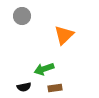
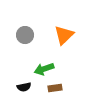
gray circle: moved 3 px right, 19 px down
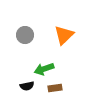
black semicircle: moved 3 px right, 1 px up
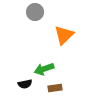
gray circle: moved 10 px right, 23 px up
black semicircle: moved 2 px left, 2 px up
